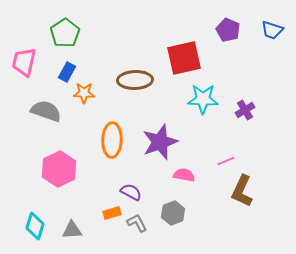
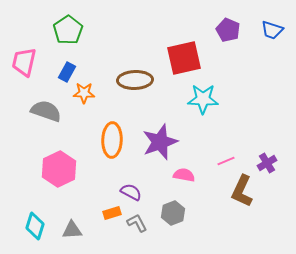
green pentagon: moved 3 px right, 3 px up
purple cross: moved 22 px right, 53 px down
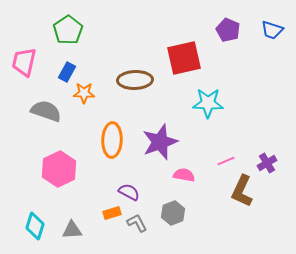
cyan star: moved 5 px right, 4 px down
purple semicircle: moved 2 px left
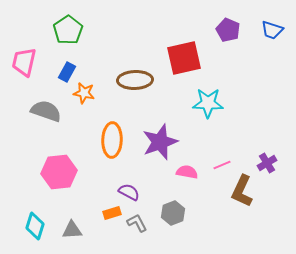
orange star: rotated 10 degrees clockwise
pink line: moved 4 px left, 4 px down
pink hexagon: moved 3 px down; rotated 20 degrees clockwise
pink semicircle: moved 3 px right, 3 px up
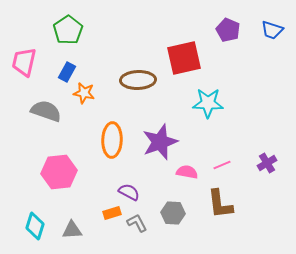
brown ellipse: moved 3 px right
brown L-shape: moved 22 px left, 13 px down; rotated 32 degrees counterclockwise
gray hexagon: rotated 25 degrees clockwise
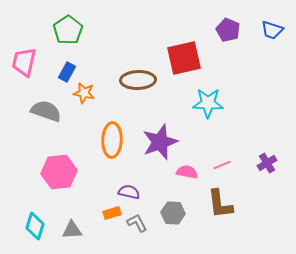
purple semicircle: rotated 15 degrees counterclockwise
